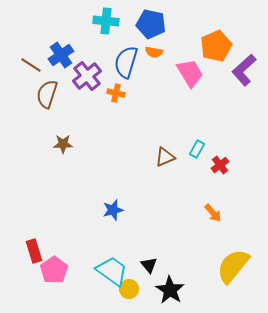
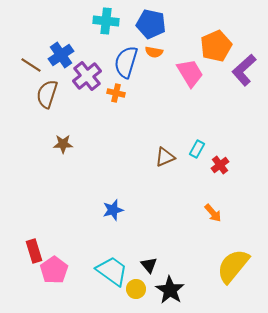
yellow circle: moved 7 px right
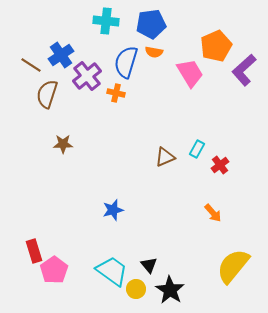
blue pentagon: rotated 20 degrees counterclockwise
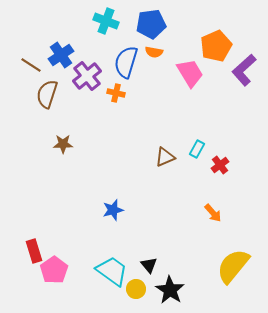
cyan cross: rotated 15 degrees clockwise
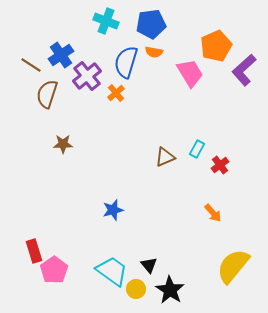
orange cross: rotated 36 degrees clockwise
